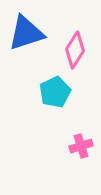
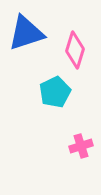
pink diamond: rotated 15 degrees counterclockwise
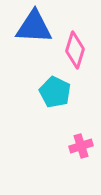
blue triangle: moved 8 px right, 6 px up; rotated 21 degrees clockwise
cyan pentagon: rotated 20 degrees counterclockwise
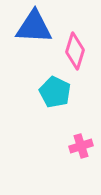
pink diamond: moved 1 px down
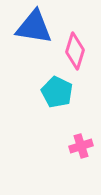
blue triangle: rotated 6 degrees clockwise
cyan pentagon: moved 2 px right
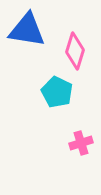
blue triangle: moved 7 px left, 3 px down
pink cross: moved 3 px up
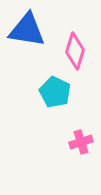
cyan pentagon: moved 2 px left
pink cross: moved 1 px up
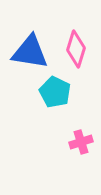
blue triangle: moved 3 px right, 22 px down
pink diamond: moved 1 px right, 2 px up
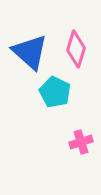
blue triangle: rotated 33 degrees clockwise
